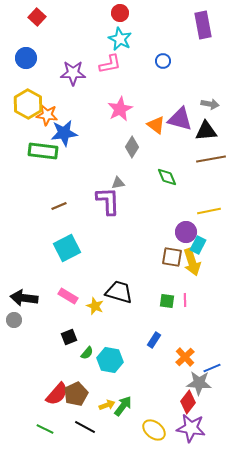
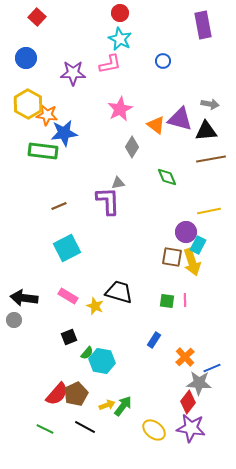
cyan hexagon at (110, 360): moved 8 px left, 1 px down
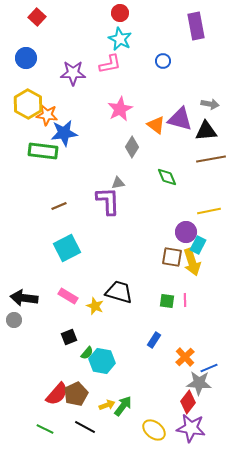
purple rectangle at (203, 25): moved 7 px left, 1 px down
blue line at (212, 368): moved 3 px left
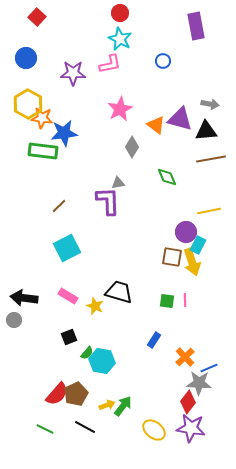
orange star at (47, 115): moved 5 px left, 3 px down
brown line at (59, 206): rotated 21 degrees counterclockwise
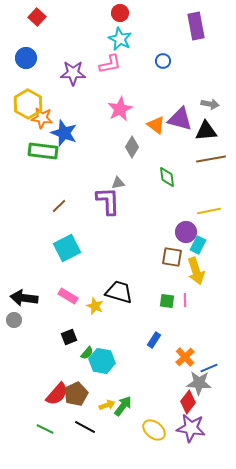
blue star at (64, 133): rotated 28 degrees clockwise
green diamond at (167, 177): rotated 15 degrees clockwise
yellow arrow at (192, 262): moved 4 px right, 9 px down
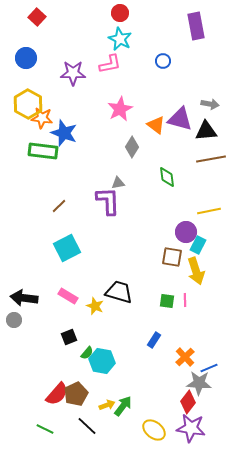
black line at (85, 427): moved 2 px right, 1 px up; rotated 15 degrees clockwise
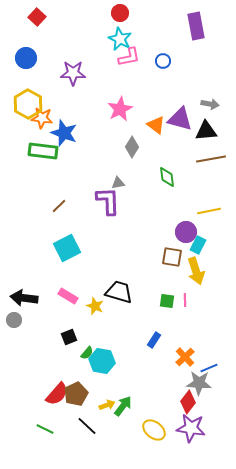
pink L-shape at (110, 64): moved 19 px right, 7 px up
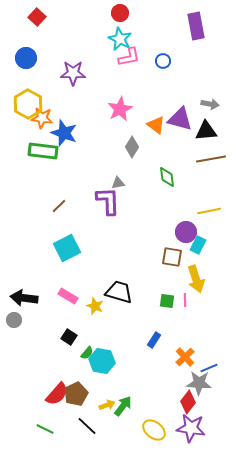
yellow arrow at (196, 271): moved 8 px down
black square at (69, 337): rotated 35 degrees counterclockwise
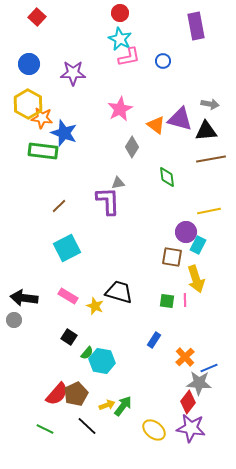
blue circle at (26, 58): moved 3 px right, 6 px down
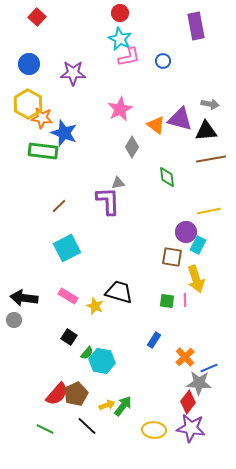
yellow ellipse at (154, 430): rotated 35 degrees counterclockwise
